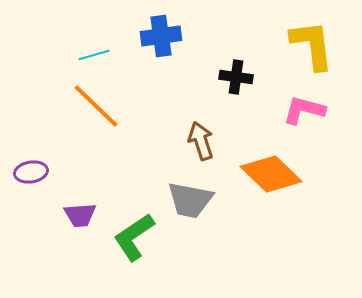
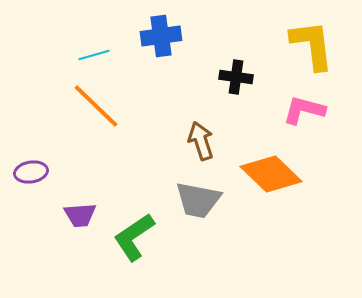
gray trapezoid: moved 8 px right
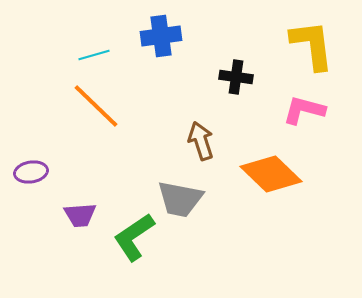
gray trapezoid: moved 18 px left, 1 px up
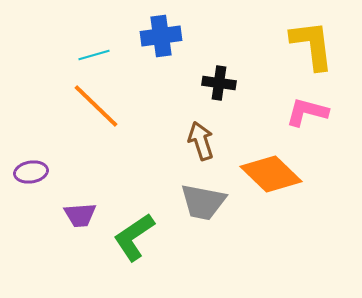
black cross: moved 17 px left, 6 px down
pink L-shape: moved 3 px right, 2 px down
gray trapezoid: moved 23 px right, 3 px down
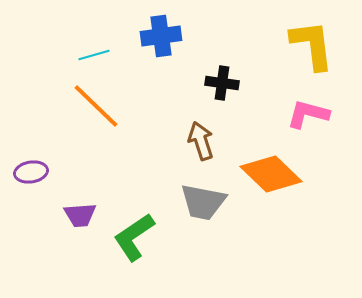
black cross: moved 3 px right
pink L-shape: moved 1 px right, 2 px down
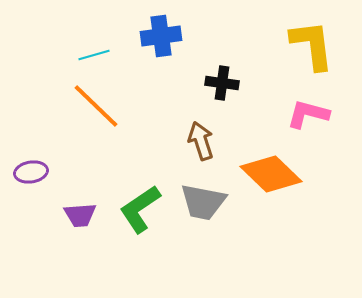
green L-shape: moved 6 px right, 28 px up
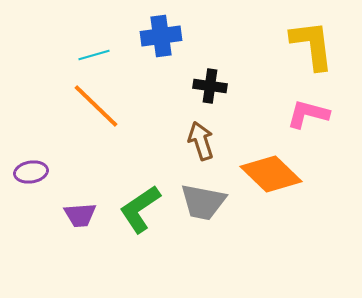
black cross: moved 12 px left, 3 px down
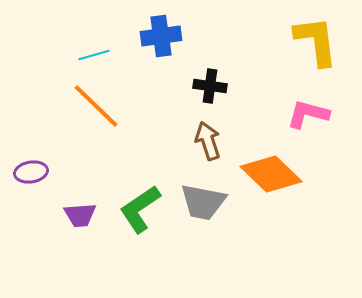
yellow L-shape: moved 4 px right, 4 px up
brown arrow: moved 7 px right
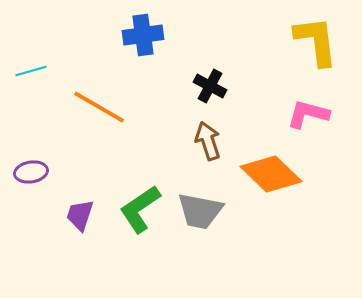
blue cross: moved 18 px left, 1 px up
cyan line: moved 63 px left, 16 px down
black cross: rotated 20 degrees clockwise
orange line: moved 3 px right, 1 px down; rotated 14 degrees counterclockwise
gray trapezoid: moved 3 px left, 9 px down
purple trapezoid: rotated 112 degrees clockwise
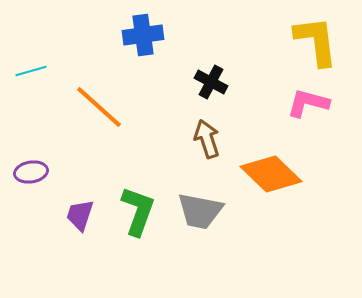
black cross: moved 1 px right, 4 px up
orange line: rotated 12 degrees clockwise
pink L-shape: moved 11 px up
brown arrow: moved 1 px left, 2 px up
green L-shape: moved 2 px left, 2 px down; rotated 144 degrees clockwise
